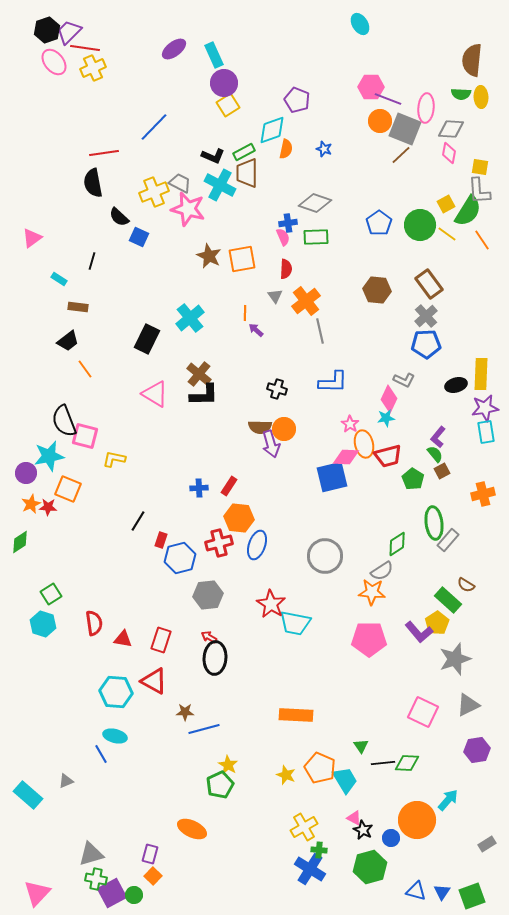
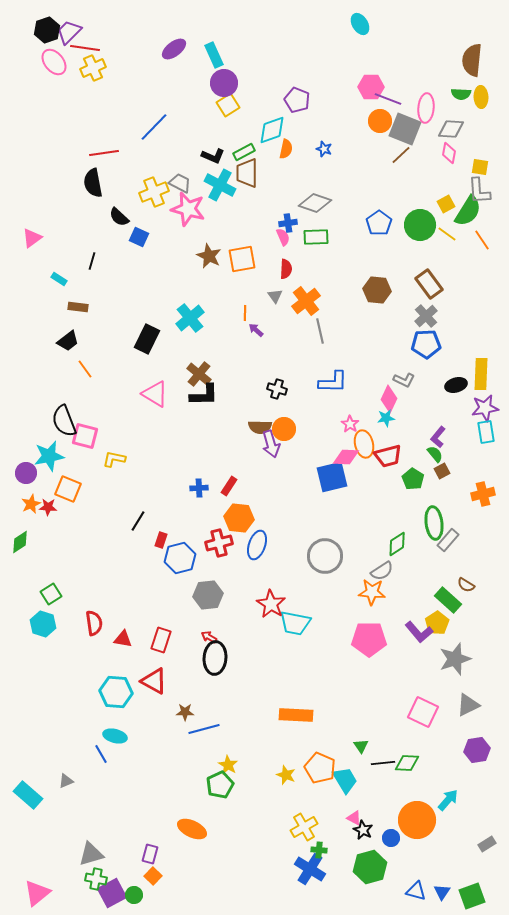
pink triangle at (37, 893): rotated 8 degrees clockwise
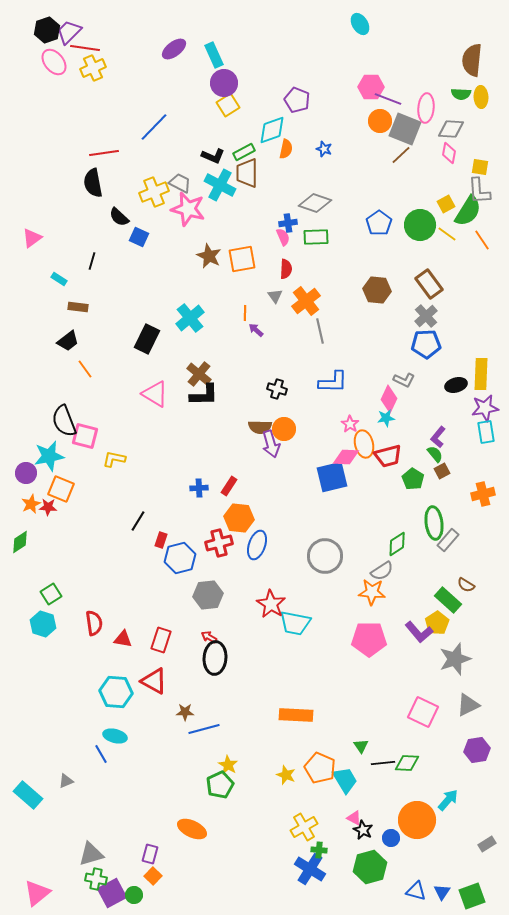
orange square at (68, 489): moved 7 px left
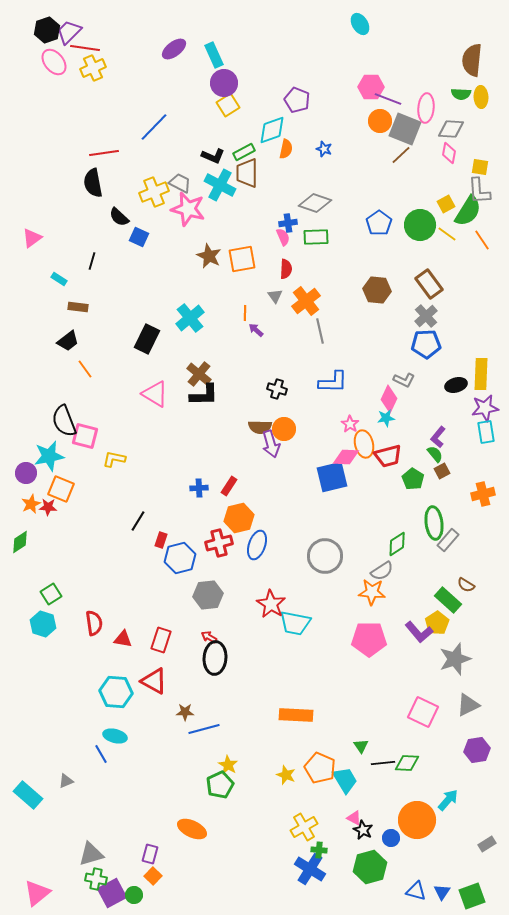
orange hexagon at (239, 518): rotated 20 degrees counterclockwise
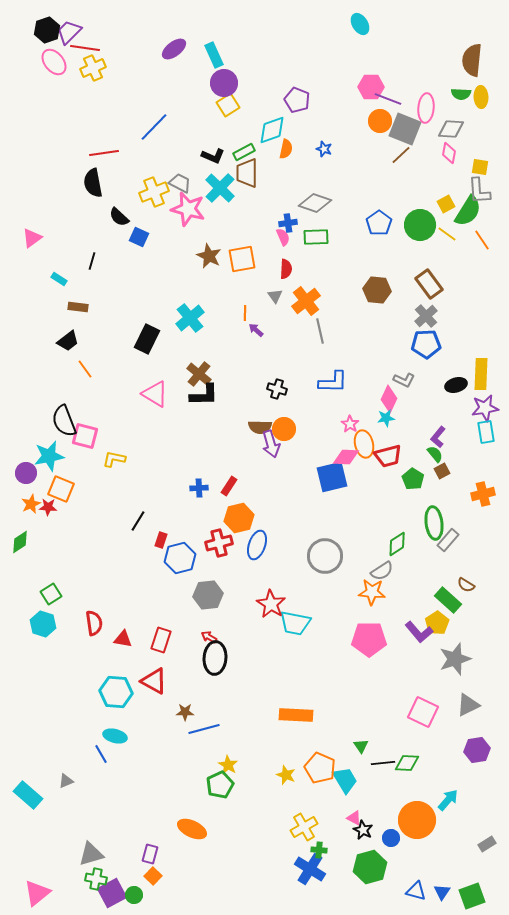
cyan cross at (220, 185): moved 3 px down; rotated 16 degrees clockwise
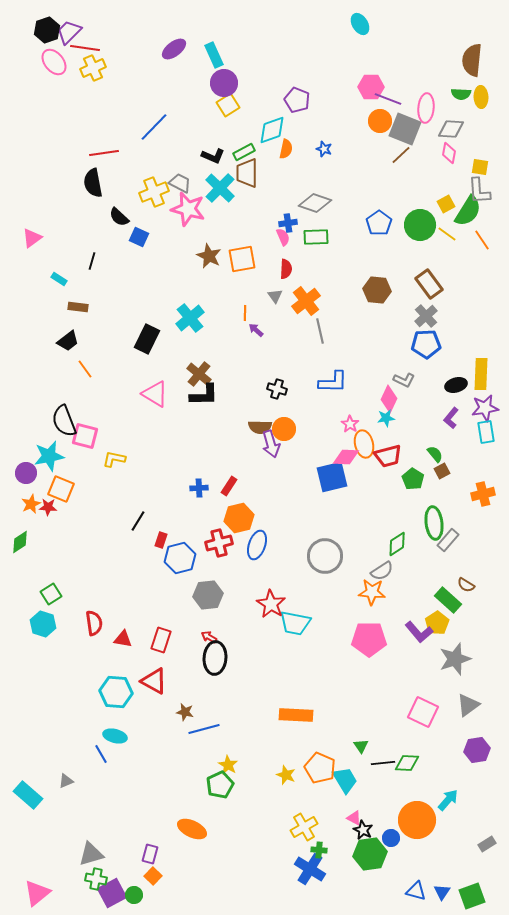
purple L-shape at (438, 437): moved 13 px right, 19 px up
gray triangle at (468, 705): rotated 10 degrees counterclockwise
brown star at (185, 712): rotated 12 degrees clockwise
green hexagon at (370, 867): moved 13 px up; rotated 8 degrees clockwise
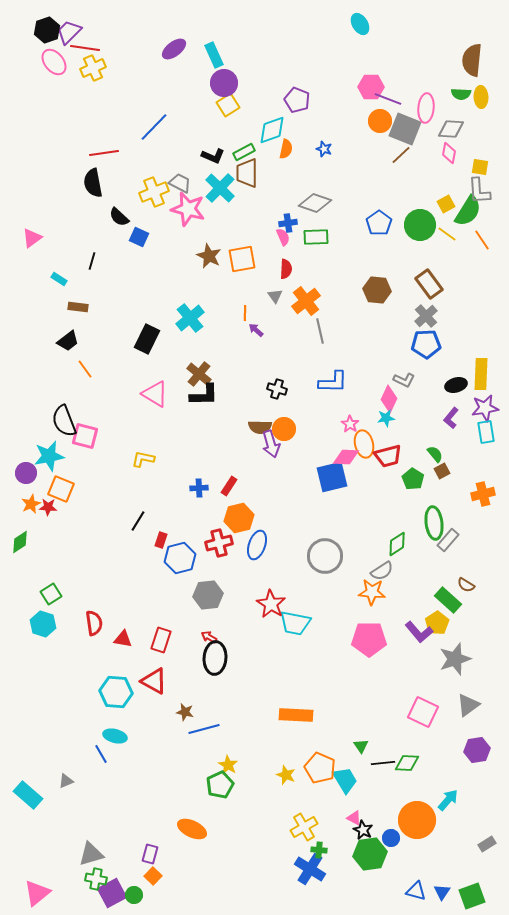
yellow L-shape at (114, 459): moved 29 px right
